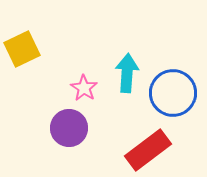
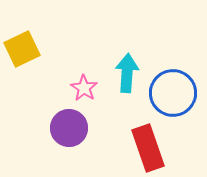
red rectangle: moved 2 px up; rotated 72 degrees counterclockwise
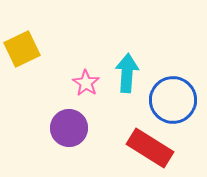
pink star: moved 2 px right, 5 px up
blue circle: moved 7 px down
red rectangle: moved 2 px right; rotated 39 degrees counterclockwise
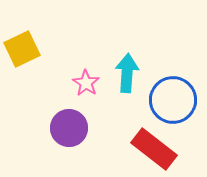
red rectangle: moved 4 px right, 1 px down; rotated 6 degrees clockwise
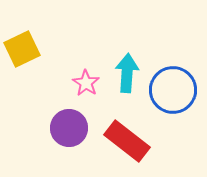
blue circle: moved 10 px up
red rectangle: moved 27 px left, 8 px up
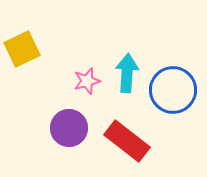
pink star: moved 1 px right, 2 px up; rotated 24 degrees clockwise
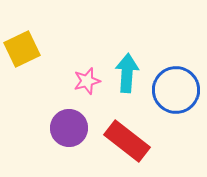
blue circle: moved 3 px right
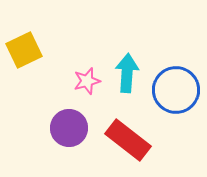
yellow square: moved 2 px right, 1 px down
red rectangle: moved 1 px right, 1 px up
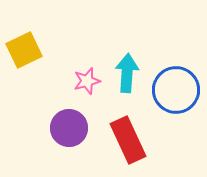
red rectangle: rotated 27 degrees clockwise
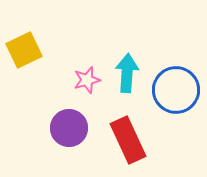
pink star: moved 1 px up
